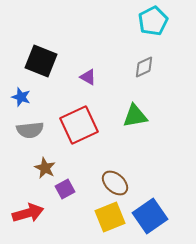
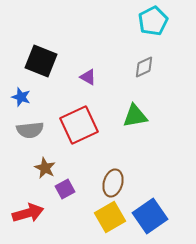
brown ellipse: moved 2 px left; rotated 64 degrees clockwise
yellow square: rotated 8 degrees counterclockwise
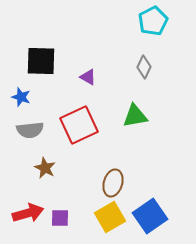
black square: rotated 20 degrees counterclockwise
gray diamond: rotated 40 degrees counterclockwise
purple square: moved 5 px left, 29 px down; rotated 30 degrees clockwise
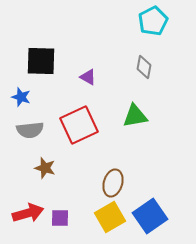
gray diamond: rotated 15 degrees counterclockwise
brown star: rotated 10 degrees counterclockwise
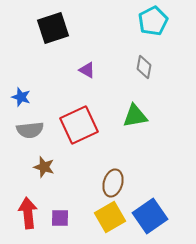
black square: moved 12 px right, 33 px up; rotated 20 degrees counterclockwise
purple triangle: moved 1 px left, 7 px up
brown star: moved 1 px left, 1 px up
red arrow: rotated 80 degrees counterclockwise
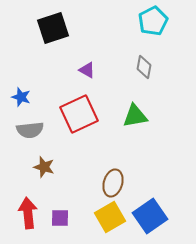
red square: moved 11 px up
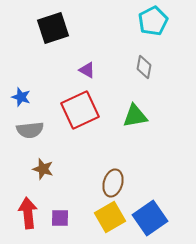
red square: moved 1 px right, 4 px up
brown star: moved 1 px left, 2 px down
blue square: moved 2 px down
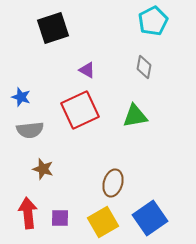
yellow square: moved 7 px left, 5 px down
